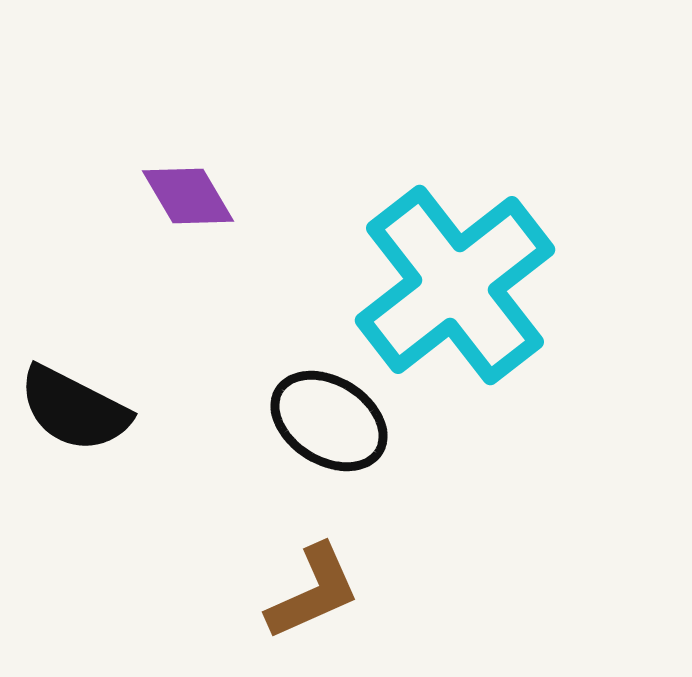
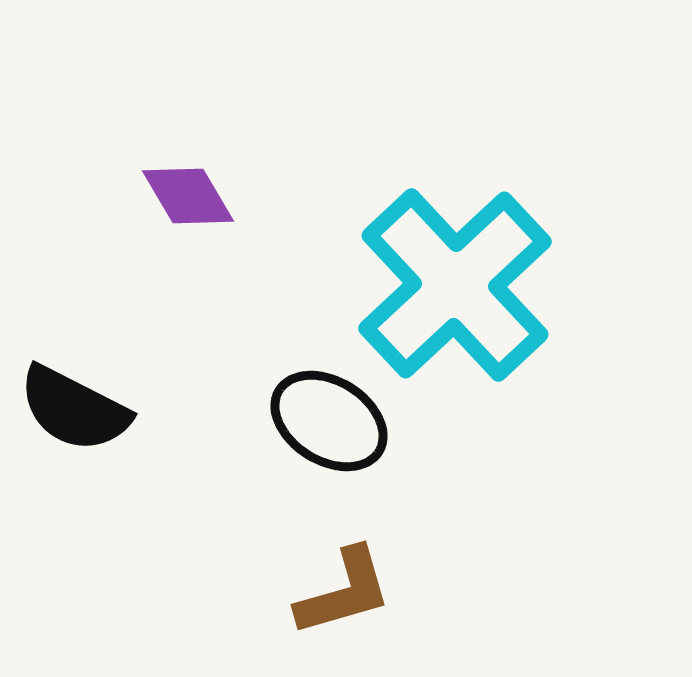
cyan cross: rotated 5 degrees counterclockwise
brown L-shape: moved 31 px right; rotated 8 degrees clockwise
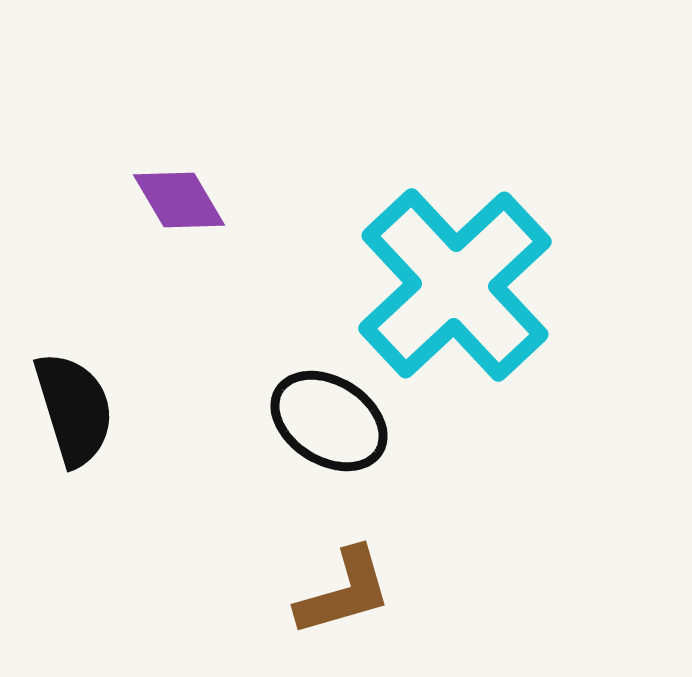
purple diamond: moved 9 px left, 4 px down
black semicircle: rotated 134 degrees counterclockwise
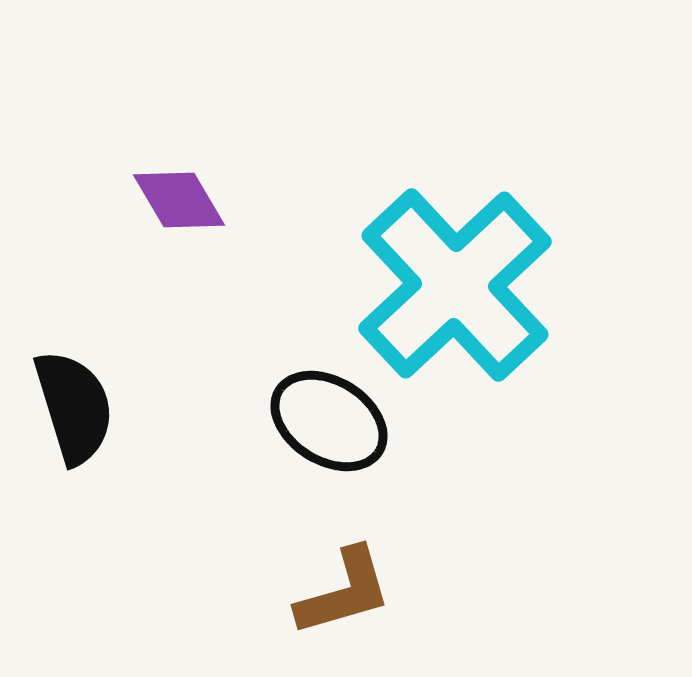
black semicircle: moved 2 px up
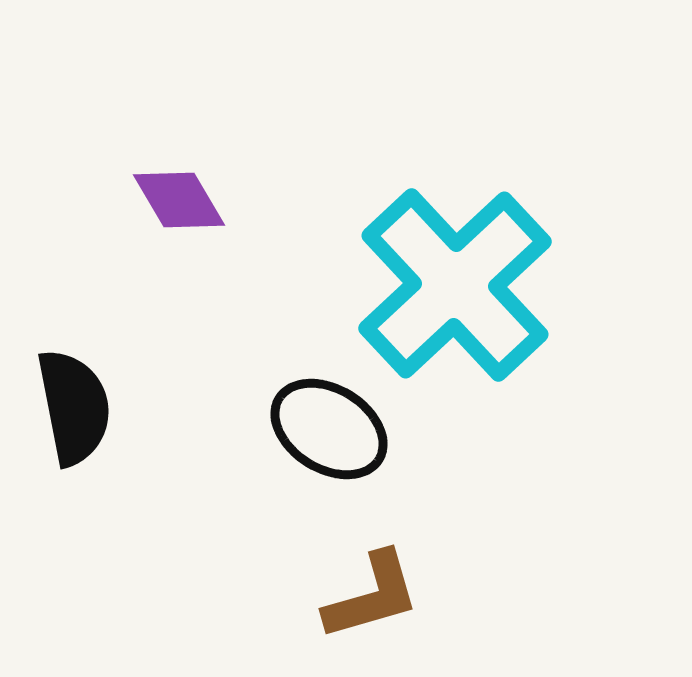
black semicircle: rotated 6 degrees clockwise
black ellipse: moved 8 px down
brown L-shape: moved 28 px right, 4 px down
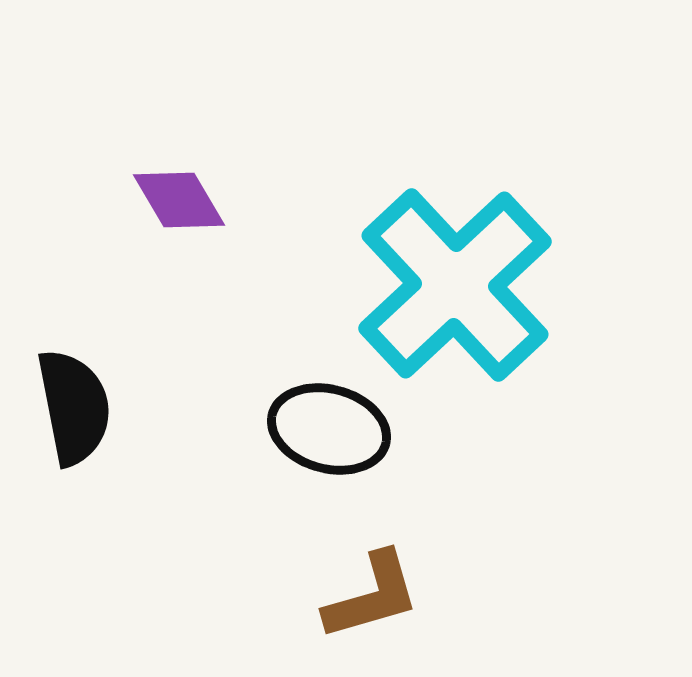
black ellipse: rotated 17 degrees counterclockwise
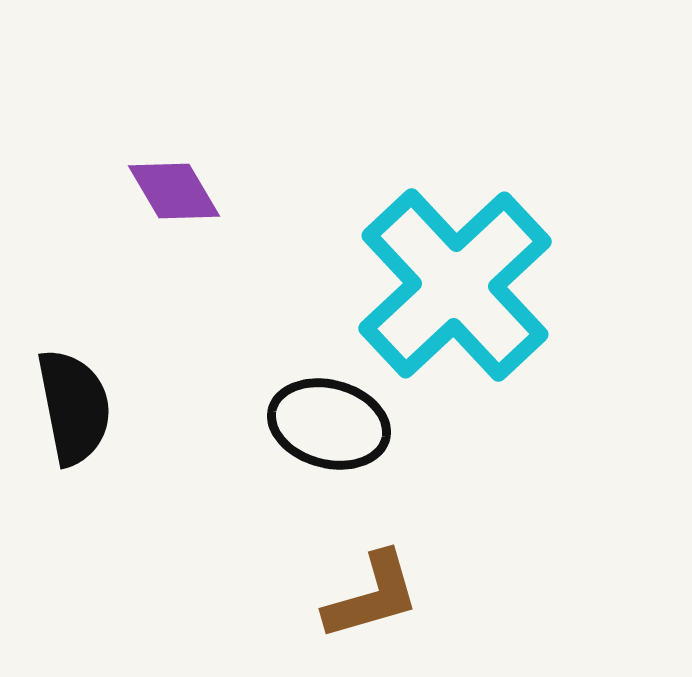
purple diamond: moved 5 px left, 9 px up
black ellipse: moved 5 px up
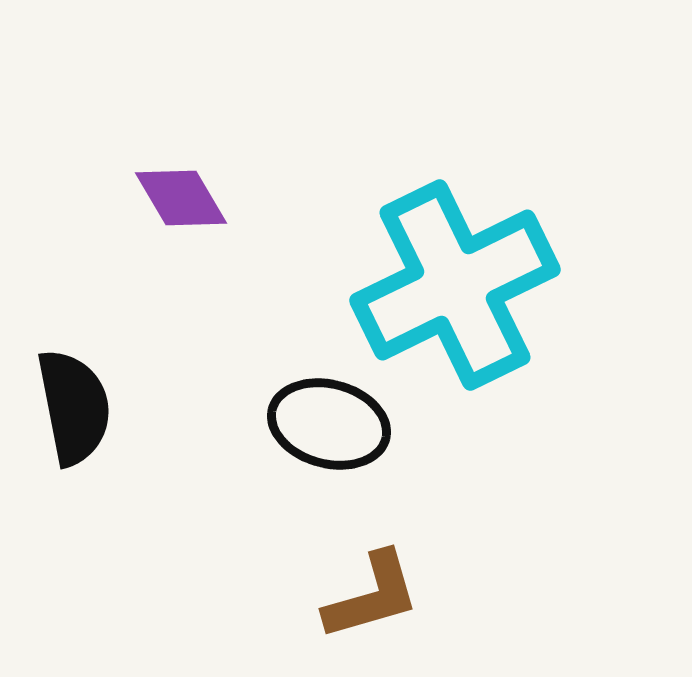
purple diamond: moved 7 px right, 7 px down
cyan cross: rotated 17 degrees clockwise
